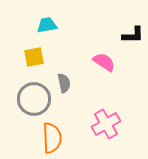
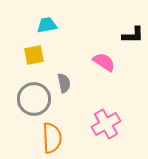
yellow square: moved 2 px up
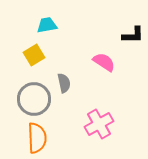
yellow square: rotated 20 degrees counterclockwise
pink cross: moved 7 px left
orange semicircle: moved 15 px left
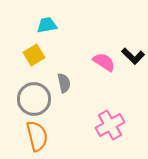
black L-shape: moved 21 px down; rotated 45 degrees clockwise
pink cross: moved 11 px right, 1 px down
orange semicircle: moved 2 px up; rotated 12 degrees counterclockwise
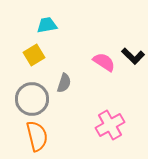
gray semicircle: rotated 30 degrees clockwise
gray circle: moved 2 px left
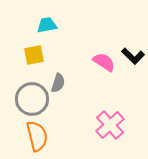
yellow square: rotated 20 degrees clockwise
gray semicircle: moved 6 px left
pink cross: rotated 12 degrees counterclockwise
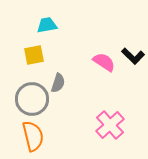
orange semicircle: moved 4 px left
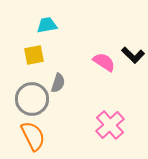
black L-shape: moved 1 px up
orange semicircle: rotated 12 degrees counterclockwise
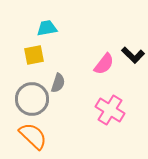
cyan trapezoid: moved 3 px down
pink semicircle: moved 2 px down; rotated 95 degrees clockwise
pink cross: moved 15 px up; rotated 16 degrees counterclockwise
orange semicircle: rotated 20 degrees counterclockwise
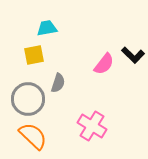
gray circle: moved 4 px left
pink cross: moved 18 px left, 16 px down
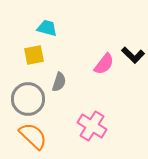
cyan trapezoid: rotated 25 degrees clockwise
gray semicircle: moved 1 px right, 1 px up
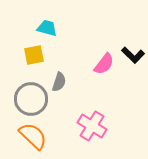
gray circle: moved 3 px right
